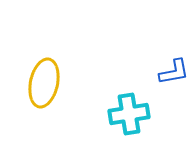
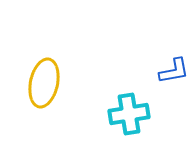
blue L-shape: moved 1 px up
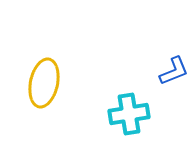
blue L-shape: rotated 12 degrees counterclockwise
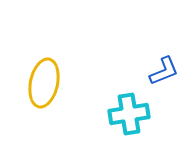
blue L-shape: moved 10 px left
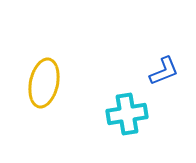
cyan cross: moved 2 px left
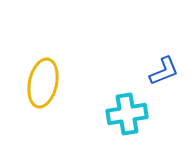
yellow ellipse: moved 1 px left
